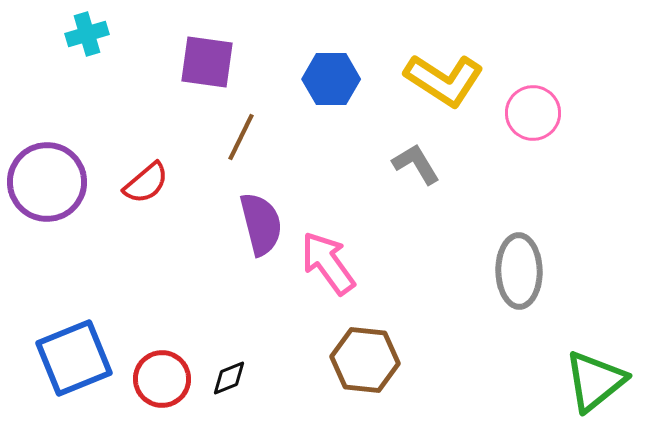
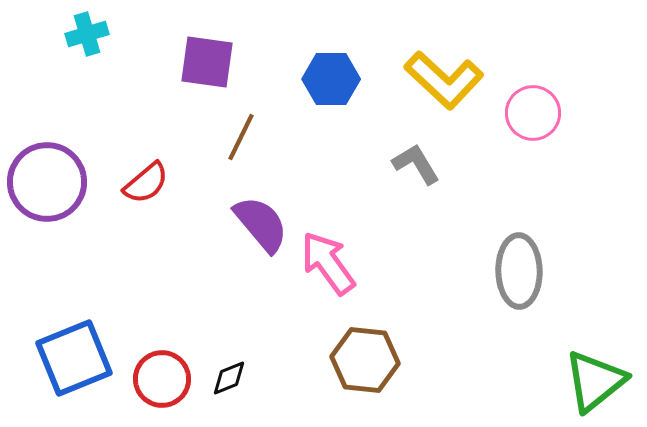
yellow L-shape: rotated 10 degrees clockwise
purple semicircle: rotated 26 degrees counterclockwise
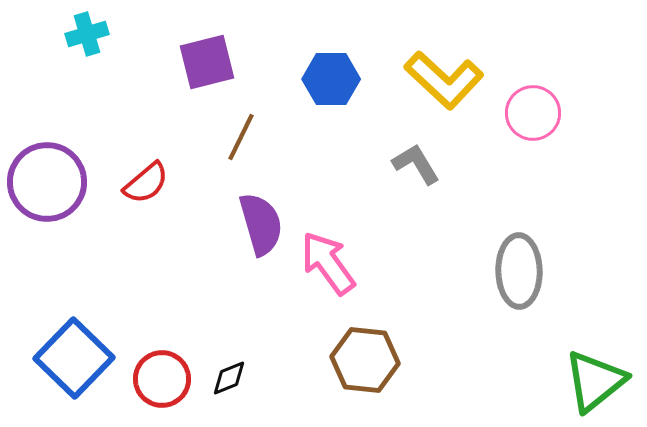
purple square: rotated 22 degrees counterclockwise
purple semicircle: rotated 24 degrees clockwise
blue square: rotated 24 degrees counterclockwise
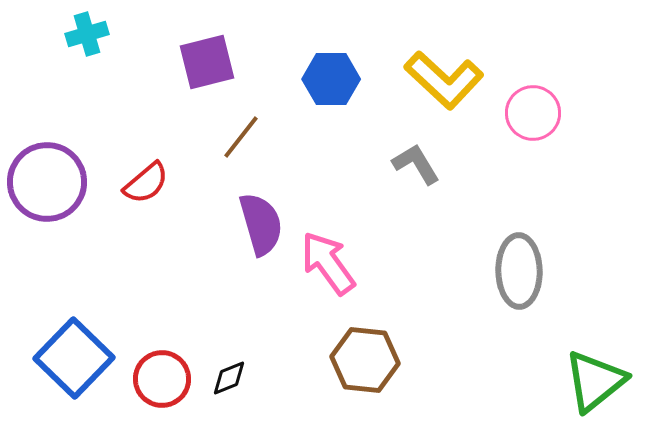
brown line: rotated 12 degrees clockwise
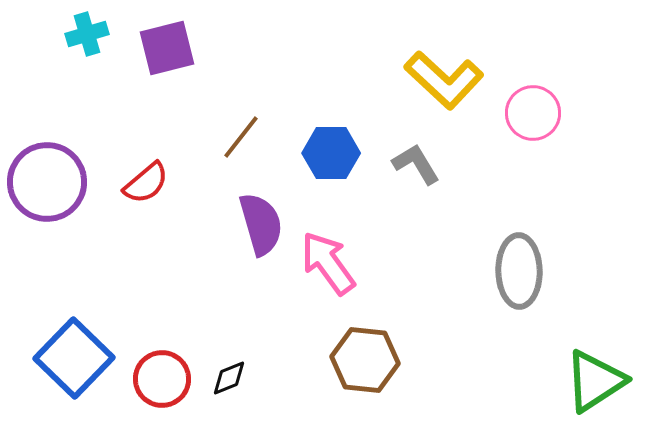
purple square: moved 40 px left, 14 px up
blue hexagon: moved 74 px down
green triangle: rotated 6 degrees clockwise
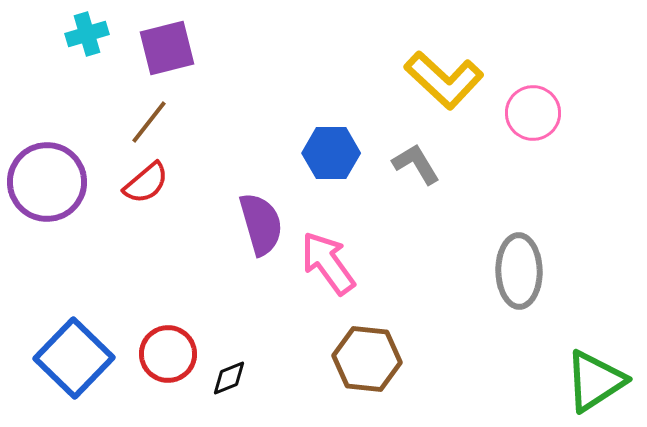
brown line: moved 92 px left, 15 px up
brown hexagon: moved 2 px right, 1 px up
red circle: moved 6 px right, 25 px up
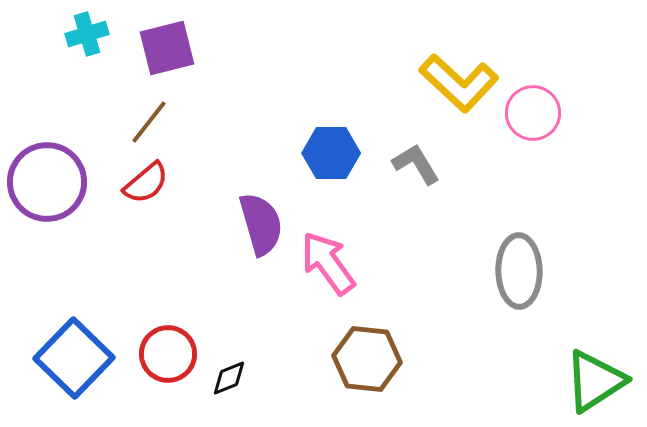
yellow L-shape: moved 15 px right, 3 px down
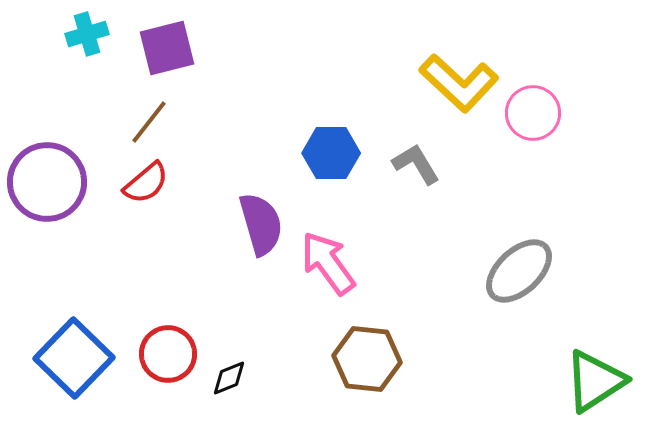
gray ellipse: rotated 48 degrees clockwise
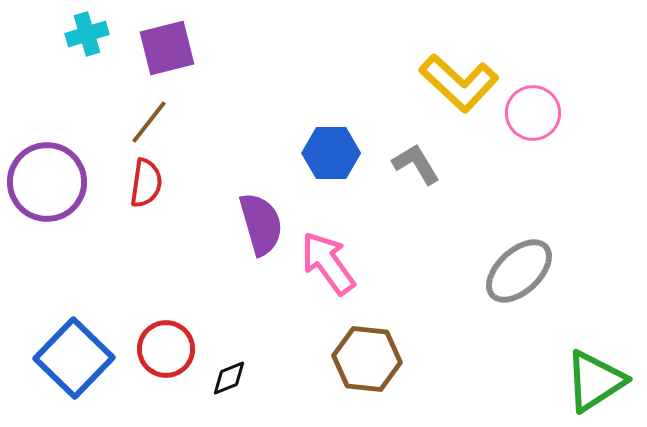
red semicircle: rotated 42 degrees counterclockwise
red circle: moved 2 px left, 5 px up
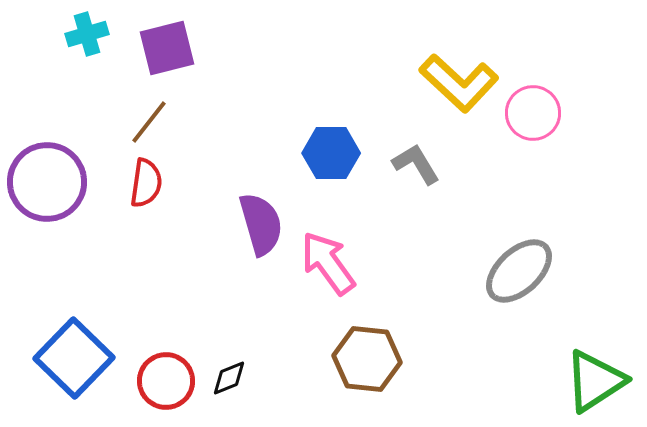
red circle: moved 32 px down
